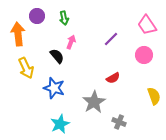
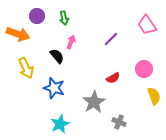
orange arrow: rotated 115 degrees clockwise
pink circle: moved 14 px down
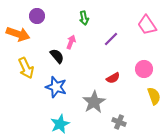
green arrow: moved 20 px right
blue star: moved 2 px right, 1 px up
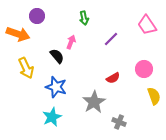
cyan star: moved 8 px left, 7 px up
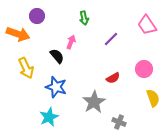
yellow semicircle: moved 1 px left, 2 px down
cyan star: moved 3 px left
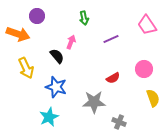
purple line: rotated 21 degrees clockwise
gray star: rotated 30 degrees clockwise
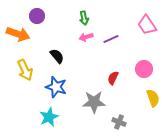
pink arrow: moved 15 px right, 5 px up; rotated 128 degrees counterclockwise
yellow arrow: moved 1 px left, 2 px down
red semicircle: rotated 144 degrees clockwise
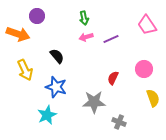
cyan star: moved 2 px left, 2 px up
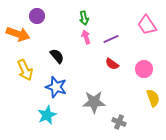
pink arrow: rotated 88 degrees clockwise
red semicircle: moved 1 px left, 14 px up; rotated 80 degrees counterclockwise
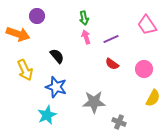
yellow semicircle: rotated 48 degrees clockwise
